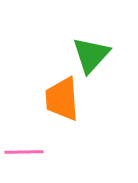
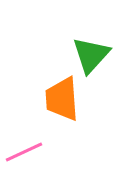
pink line: rotated 24 degrees counterclockwise
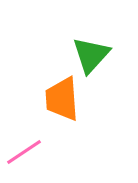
pink line: rotated 9 degrees counterclockwise
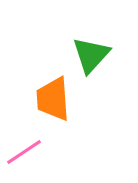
orange trapezoid: moved 9 px left
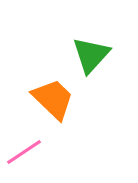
orange trapezoid: rotated 138 degrees clockwise
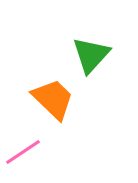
pink line: moved 1 px left
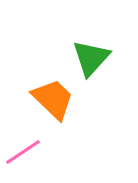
green triangle: moved 3 px down
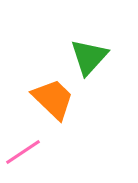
green triangle: moved 2 px left, 1 px up
